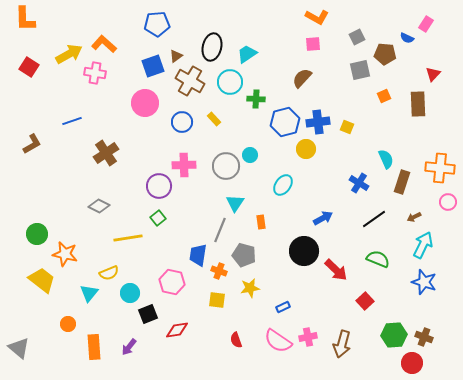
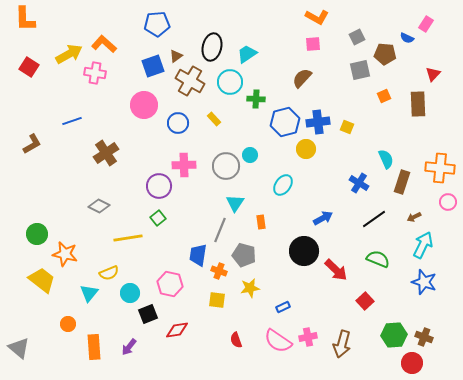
pink circle at (145, 103): moved 1 px left, 2 px down
blue circle at (182, 122): moved 4 px left, 1 px down
pink hexagon at (172, 282): moved 2 px left, 2 px down
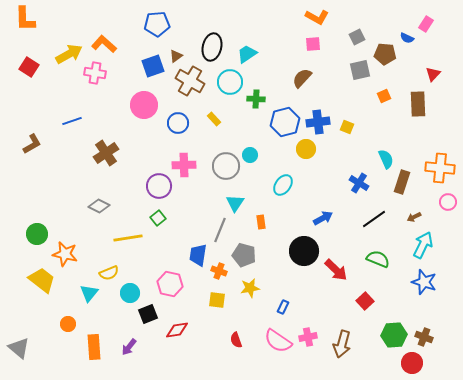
blue rectangle at (283, 307): rotated 40 degrees counterclockwise
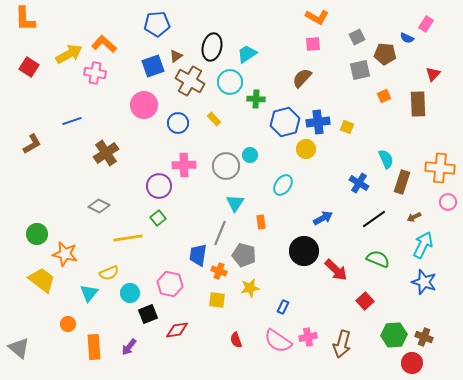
gray line at (220, 230): moved 3 px down
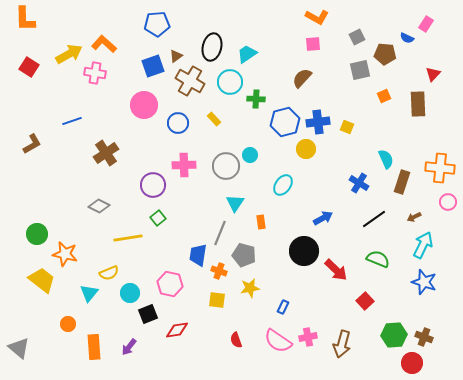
purple circle at (159, 186): moved 6 px left, 1 px up
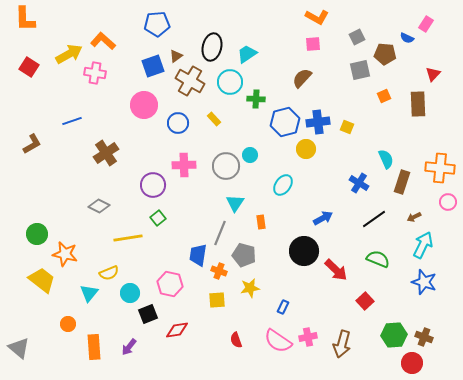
orange L-shape at (104, 44): moved 1 px left, 3 px up
yellow square at (217, 300): rotated 12 degrees counterclockwise
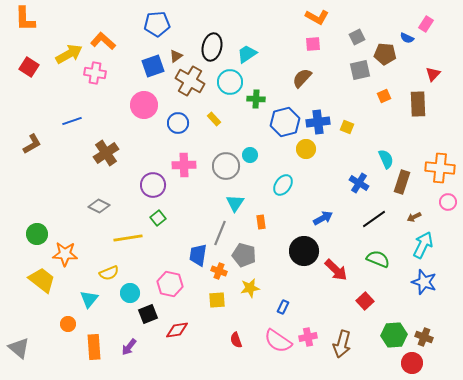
orange star at (65, 254): rotated 10 degrees counterclockwise
cyan triangle at (89, 293): moved 6 px down
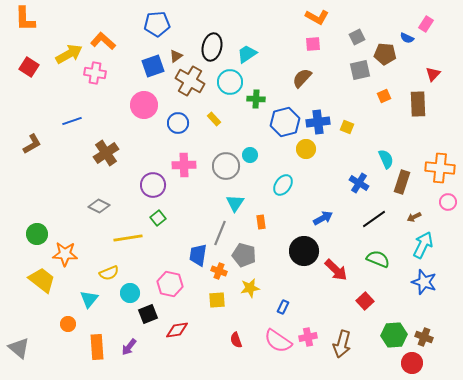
orange rectangle at (94, 347): moved 3 px right
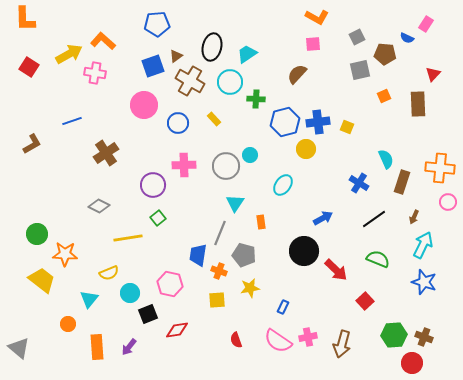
brown semicircle at (302, 78): moved 5 px left, 4 px up
brown arrow at (414, 217): rotated 40 degrees counterclockwise
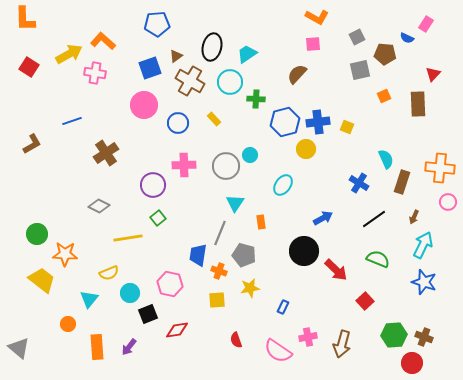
blue square at (153, 66): moved 3 px left, 2 px down
pink semicircle at (278, 341): moved 10 px down
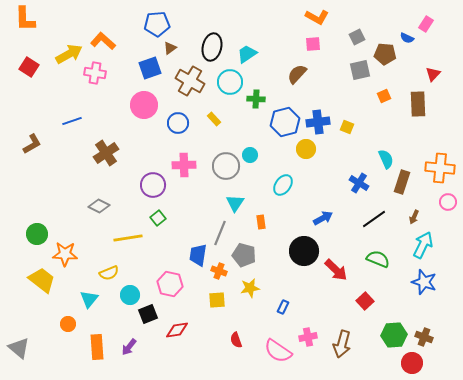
brown triangle at (176, 56): moved 6 px left, 8 px up
cyan circle at (130, 293): moved 2 px down
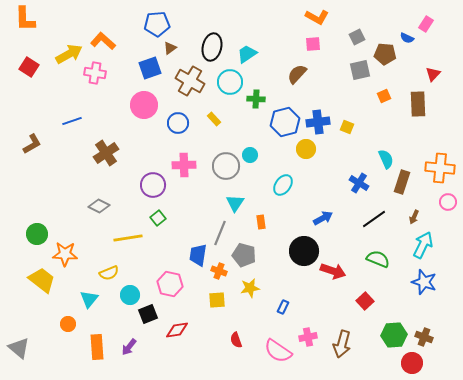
red arrow at (336, 270): moved 3 px left, 1 px down; rotated 25 degrees counterclockwise
